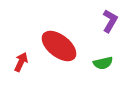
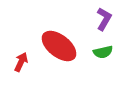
purple L-shape: moved 6 px left, 2 px up
green semicircle: moved 11 px up
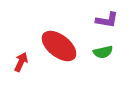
purple L-shape: moved 3 px right, 1 px down; rotated 70 degrees clockwise
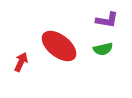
green semicircle: moved 3 px up
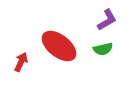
purple L-shape: rotated 40 degrees counterclockwise
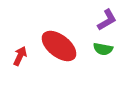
green semicircle: rotated 24 degrees clockwise
red arrow: moved 1 px left, 6 px up
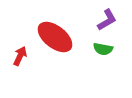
red ellipse: moved 4 px left, 9 px up
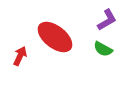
green semicircle: rotated 18 degrees clockwise
